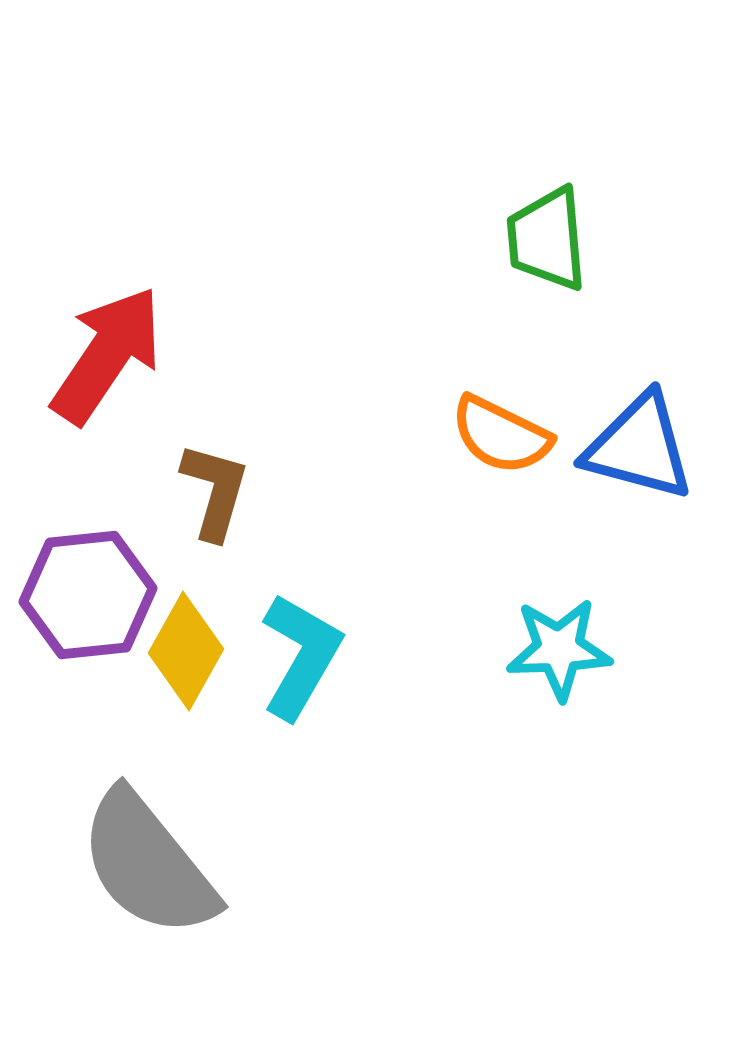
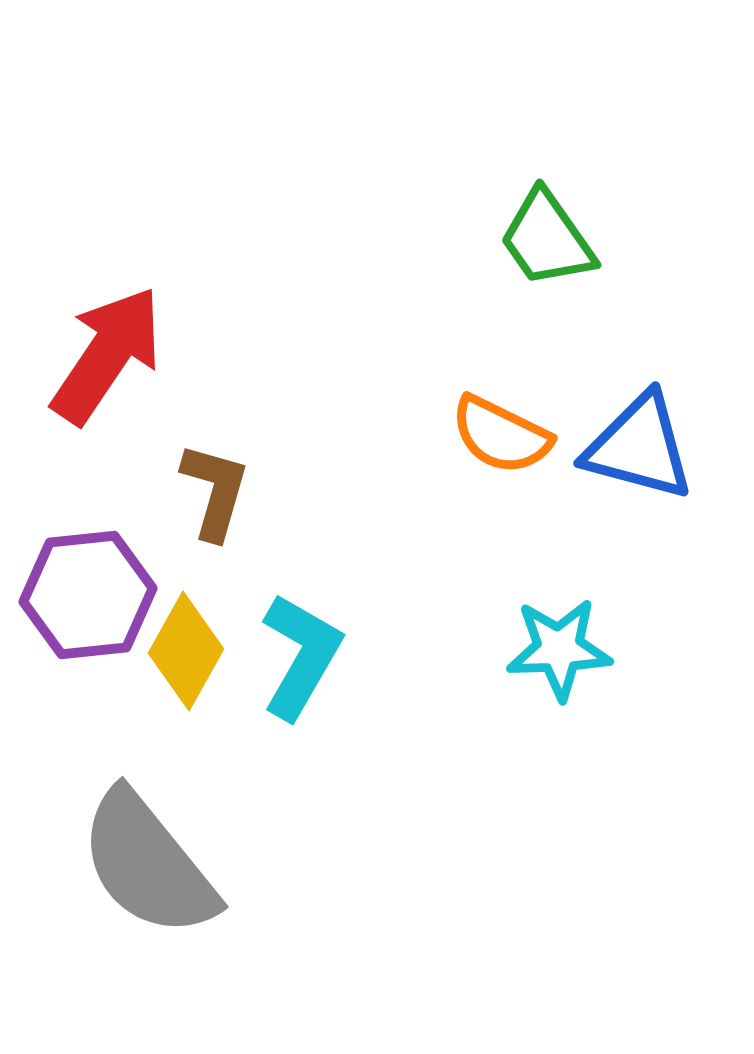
green trapezoid: rotated 30 degrees counterclockwise
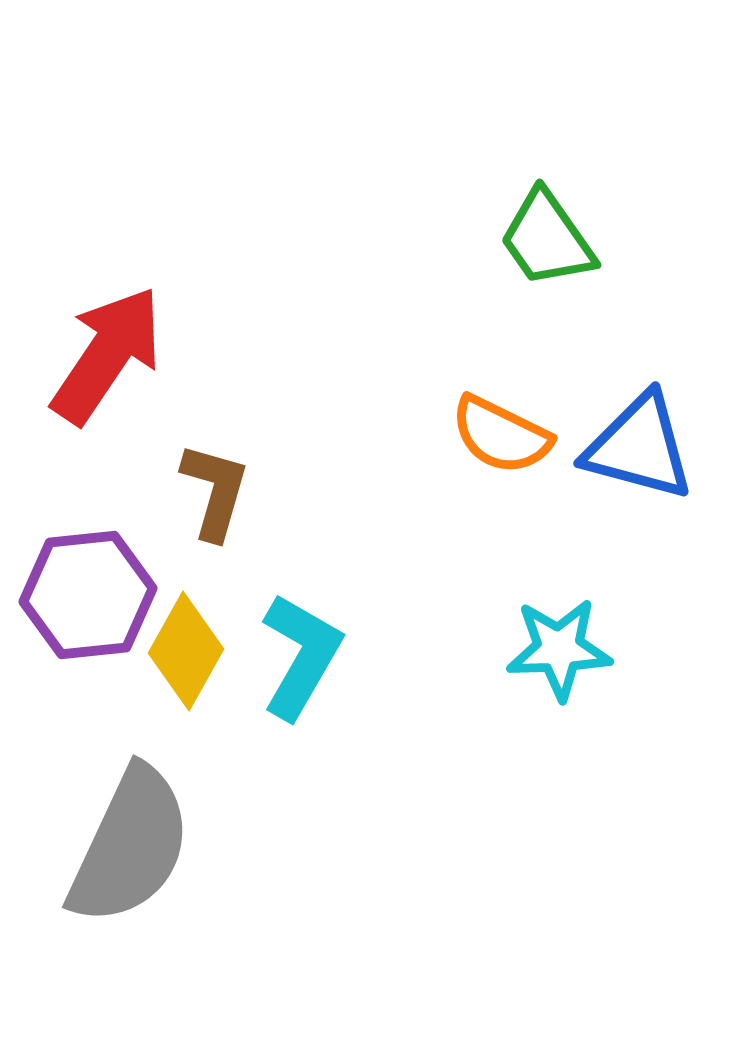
gray semicircle: moved 18 px left, 18 px up; rotated 116 degrees counterclockwise
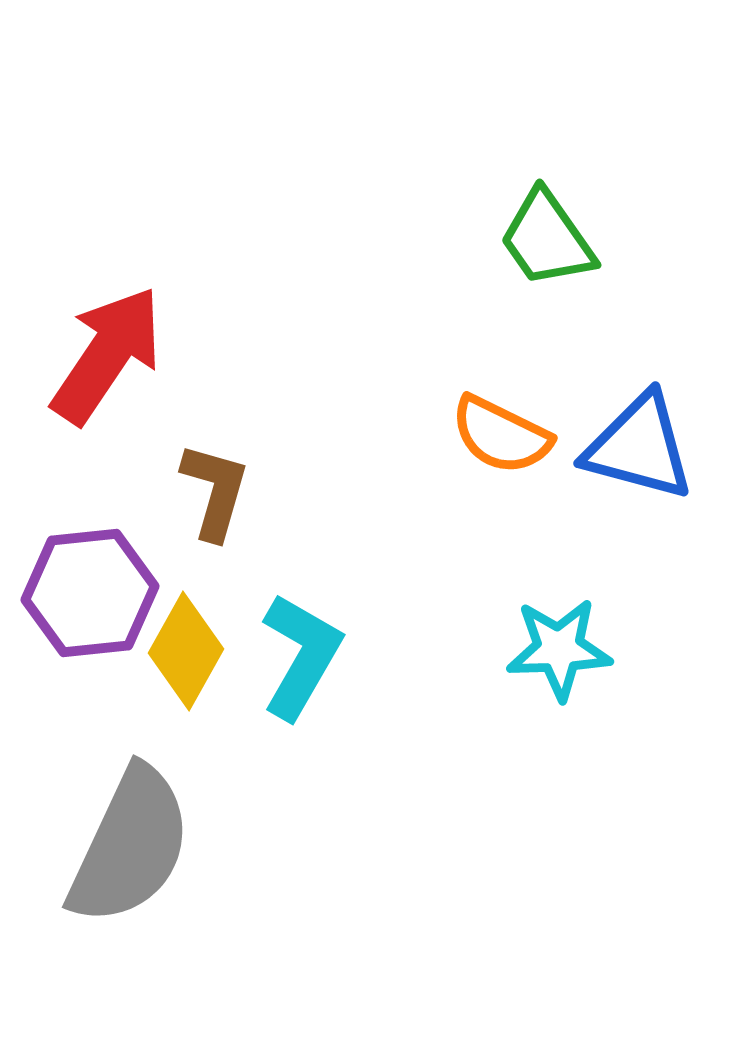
purple hexagon: moved 2 px right, 2 px up
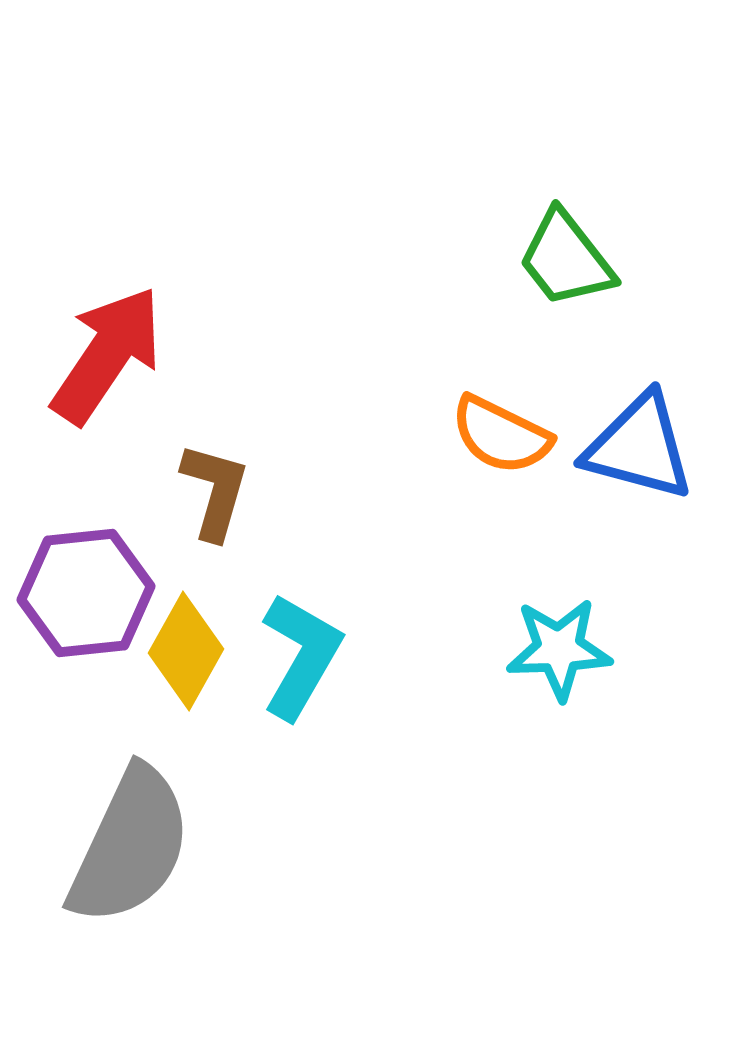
green trapezoid: moved 19 px right, 20 px down; rotated 3 degrees counterclockwise
purple hexagon: moved 4 px left
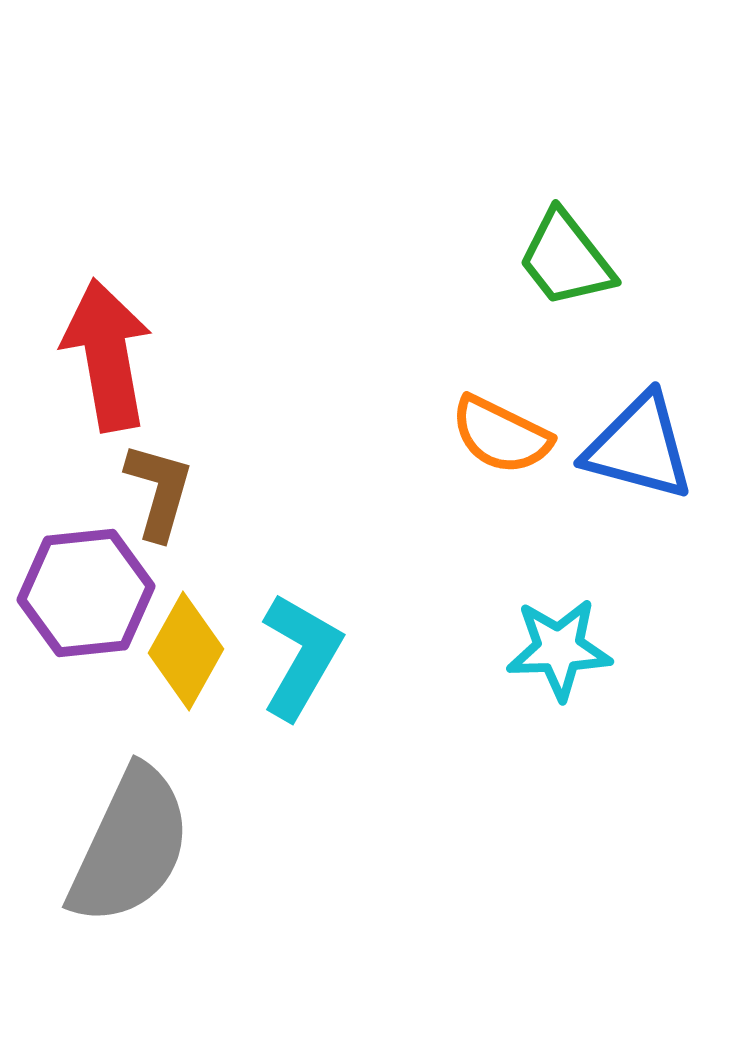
red arrow: rotated 44 degrees counterclockwise
brown L-shape: moved 56 px left
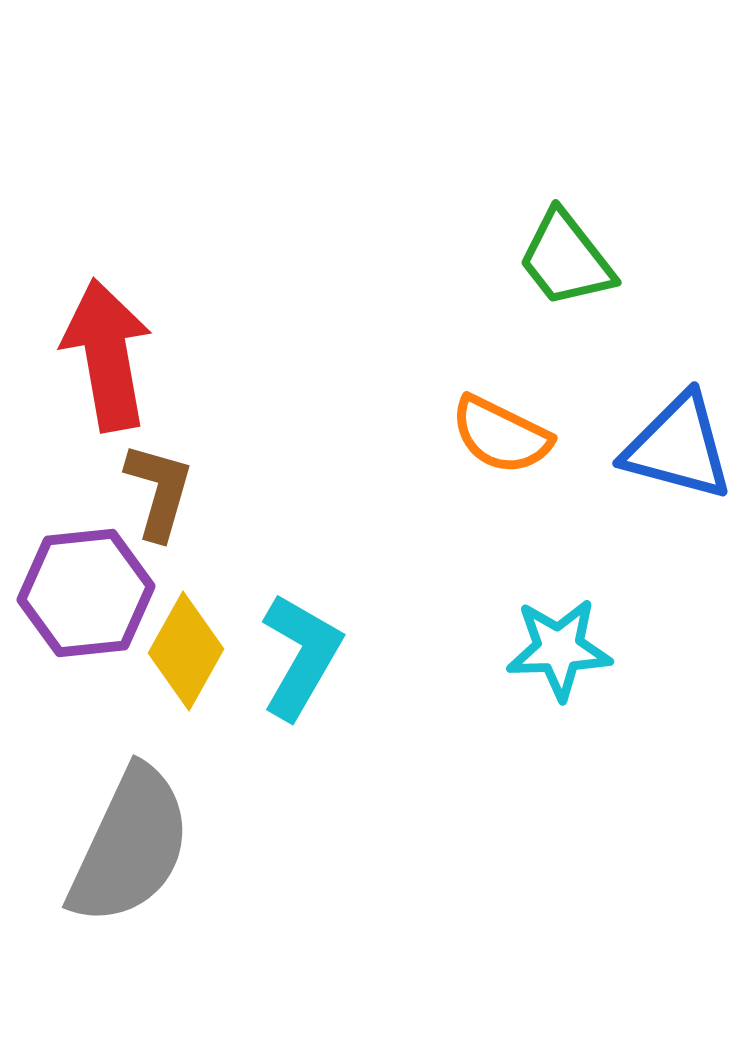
blue triangle: moved 39 px right
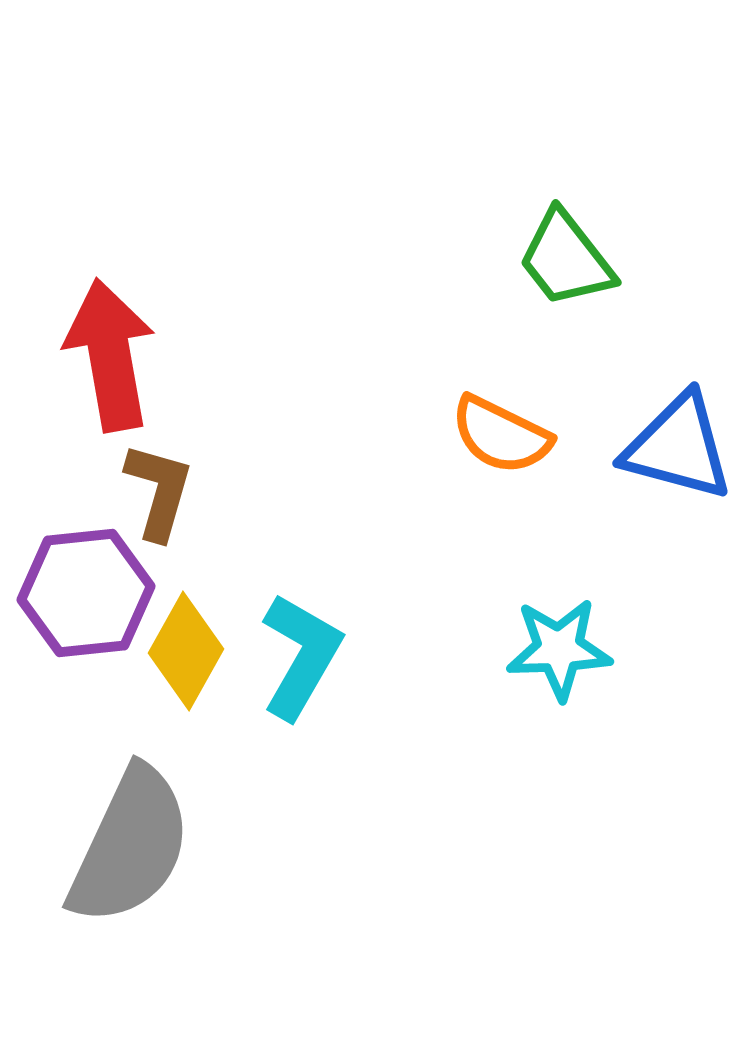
red arrow: moved 3 px right
